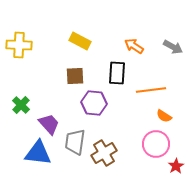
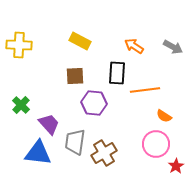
orange line: moved 6 px left
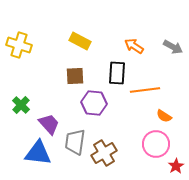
yellow cross: rotated 15 degrees clockwise
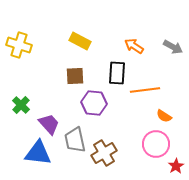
gray trapezoid: moved 2 px up; rotated 20 degrees counterclockwise
